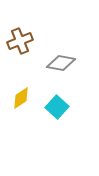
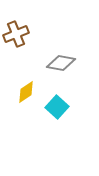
brown cross: moved 4 px left, 7 px up
yellow diamond: moved 5 px right, 6 px up
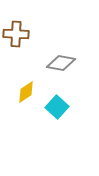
brown cross: rotated 25 degrees clockwise
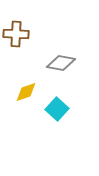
yellow diamond: rotated 15 degrees clockwise
cyan square: moved 2 px down
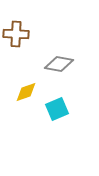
gray diamond: moved 2 px left, 1 px down
cyan square: rotated 25 degrees clockwise
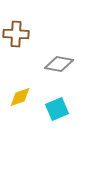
yellow diamond: moved 6 px left, 5 px down
